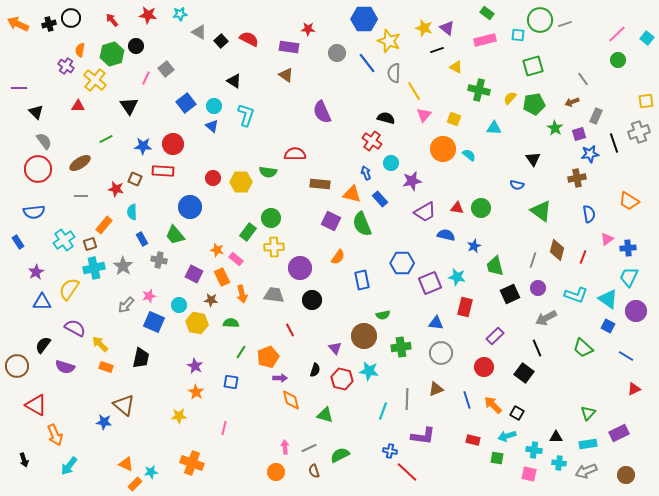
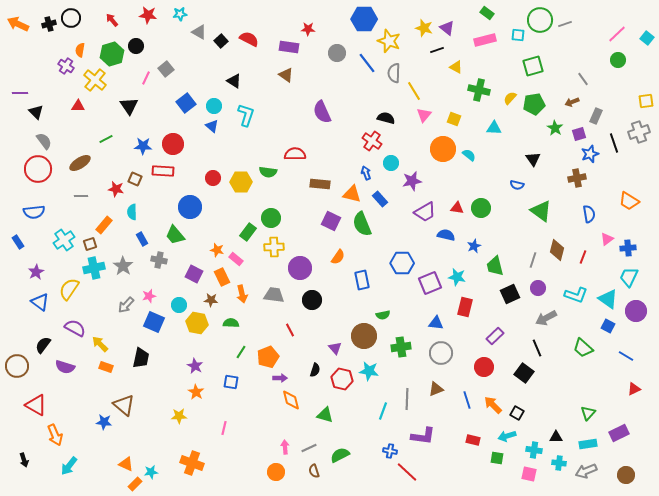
purple line at (19, 88): moved 1 px right, 5 px down
blue star at (590, 154): rotated 12 degrees counterclockwise
blue triangle at (42, 302): moved 2 px left; rotated 36 degrees clockwise
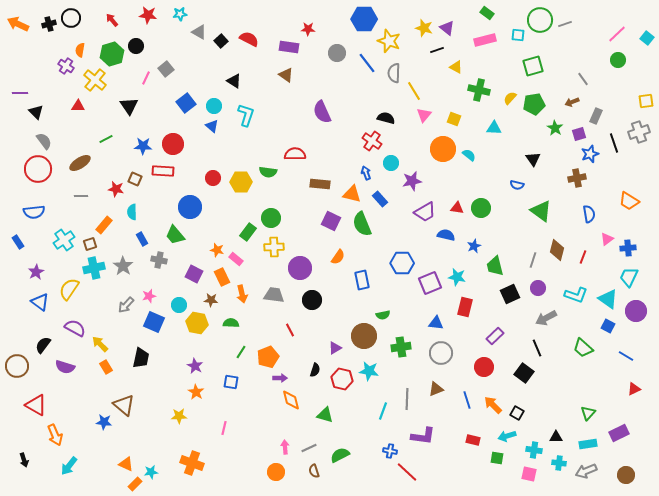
purple triangle at (335, 348): rotated 40 degrees clockwise
orange rectangle at (106, 367): rotated 40 degrees clockwise
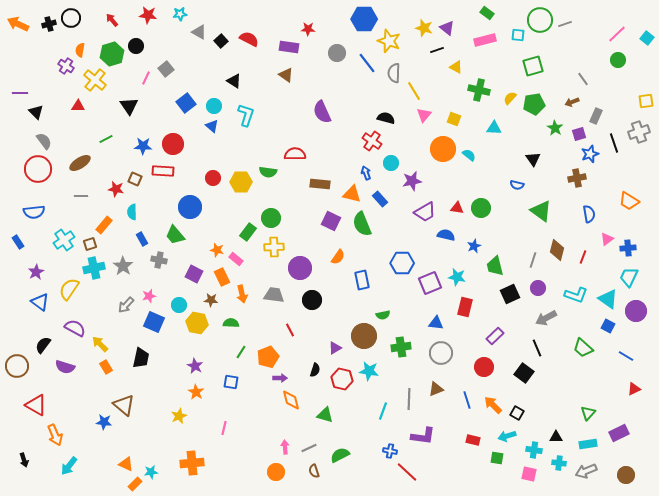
gray line at (407, 399): moved 2 px right
yellow star at (179, 416): rotated 21 degrees counterclockwise
orange cross at (192, 463): rotated 25 degrees counterclockwise
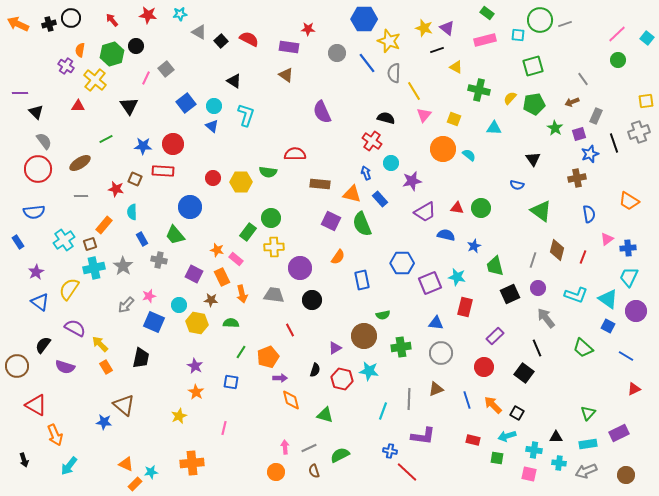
gray arrow at (546, 318): rotated 80 degrees clockwise
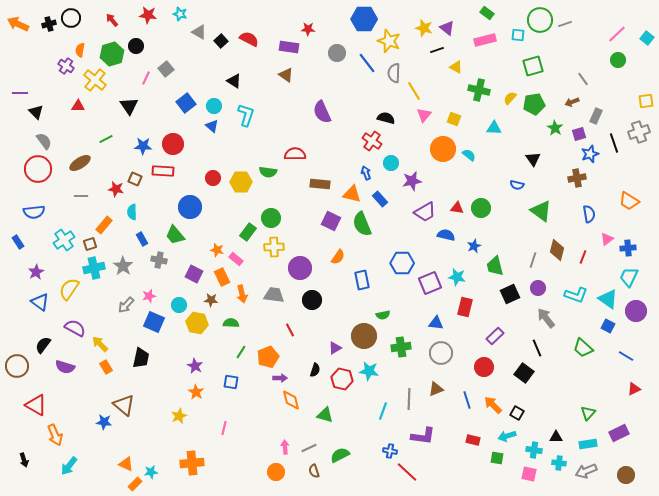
cyan star at (180, 14): rotated 24 degrees clockwise
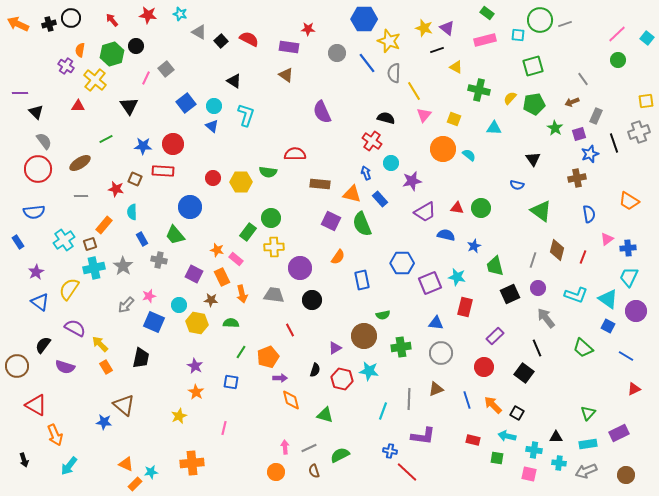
cyan arrow at (507, 436): rotated 30 degrees clockwise
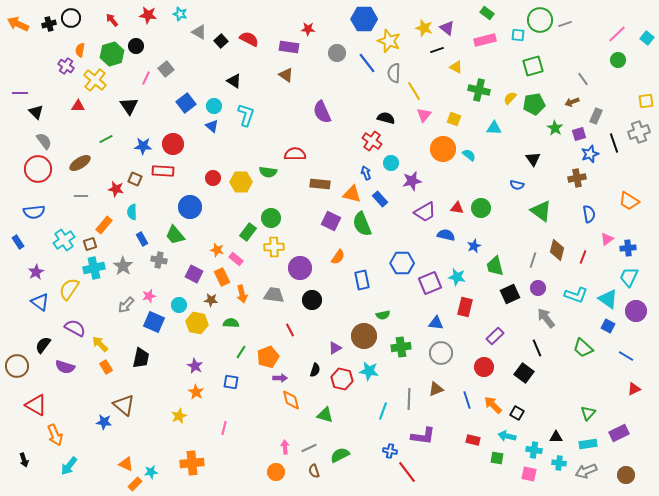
red line at (407, 472): rotated 10 degrees clockwise
